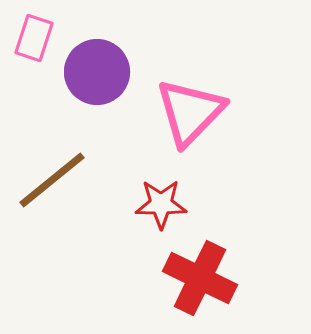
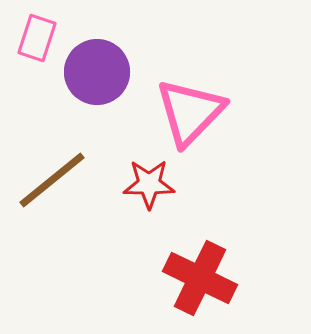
pink rectangle: moved 3 px right
red star: moved 12 px left, 20 px up
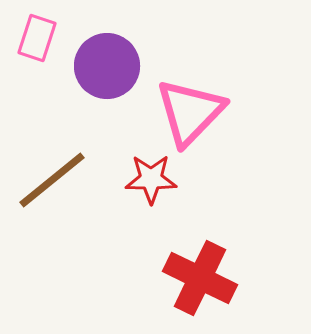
purple circle: moved 10 px right, 6 px up
red star: moved 2 px right, 5 px up
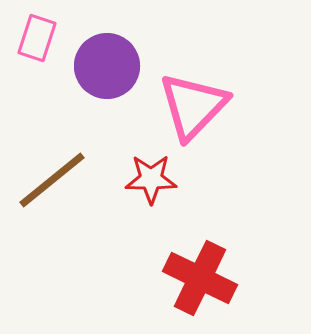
pink triangle: moved 3 px right, 6 px up
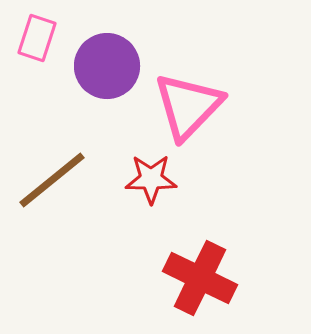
pink triangle: moved 5 px left
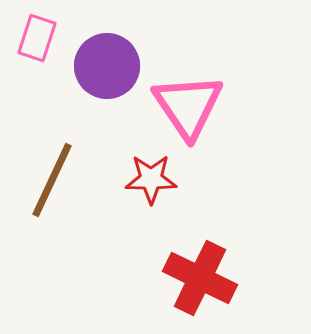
pink triangle: rotated 18 degrees counterclockwise
brown line: rotated 26 degrees counterclockwise
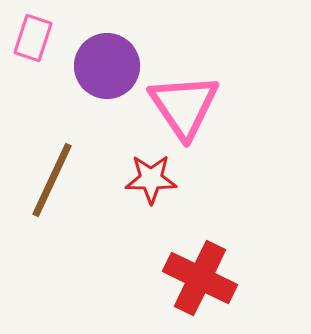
pink rectangle: moved 4 px left
pink triangle: moved 4 px left
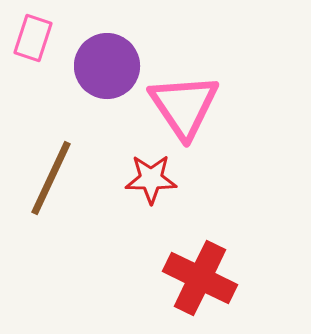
brown line: moved 1 px left, 2 px up
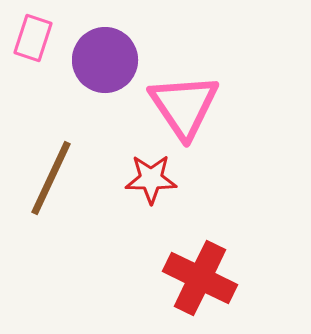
purple circle: moved 2 px left, 6 px up
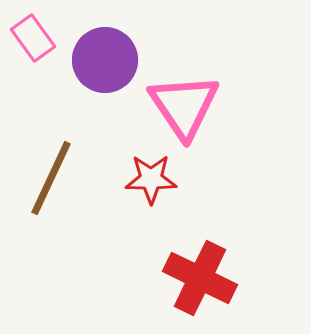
pink rectangle: rotated 54 degrees counterclockwise
